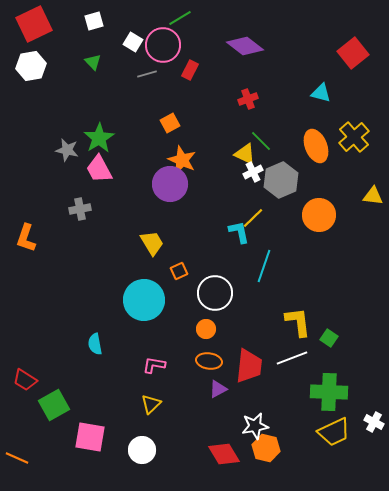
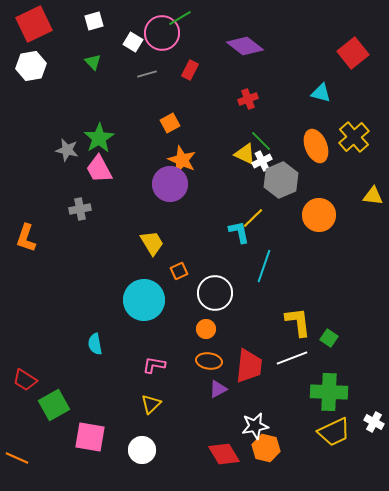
pink circle at (163, 45): moved 1 px left, 12 px up
white cross at (253, 172): moved 9 px right, 11 px up
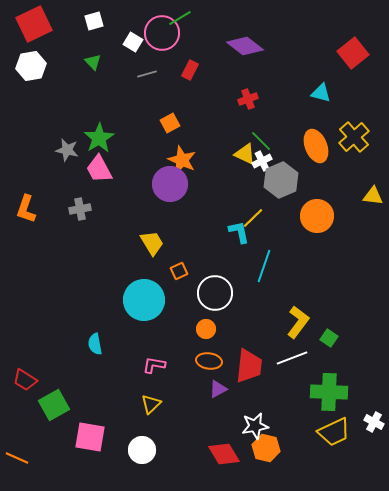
orange circle at (319, 215): moved 2 px left, 1 px down
orange L-shape at (26, 238): moved 29 px up
yellow L-shape at (298, 322): rotated 44 degrees clockwise
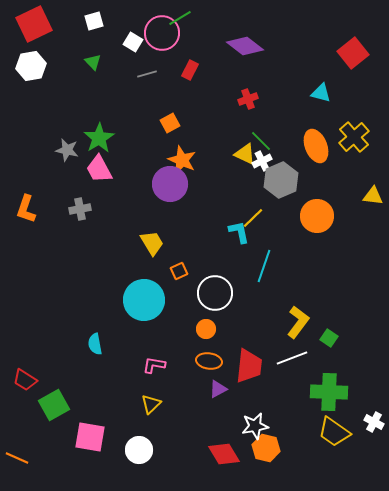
yellow trapezoid at (334, 432): rotated 60 degrees clockwise
white circle at (142, 450): moved 3 px left
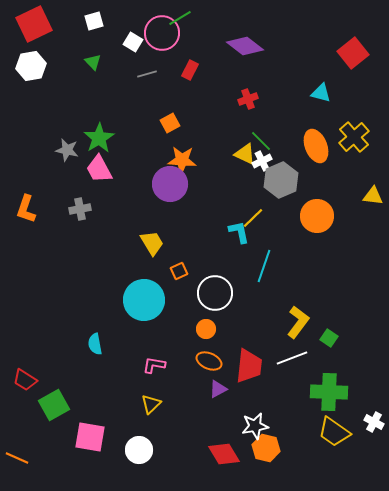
orange star at (182, 160): rotated 20 degrees counterclockwise
orange ellipse at (209, 361): rotated 15 degrees clockwise
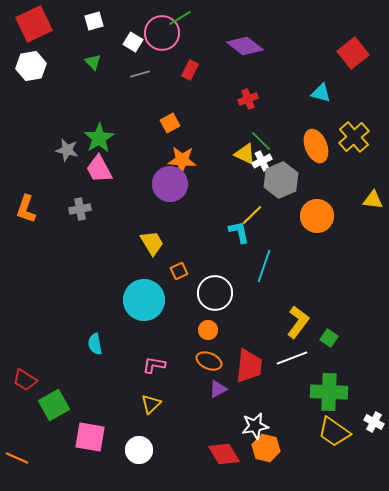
gray line at (147, 74): moved 7 px left
yellow triangle at (373, 196): moved 4 px down
yellow line at (253, 218): moved 1 px left, 3 px up
orange circle at (206, 329): moved 2 px right, 1 px down
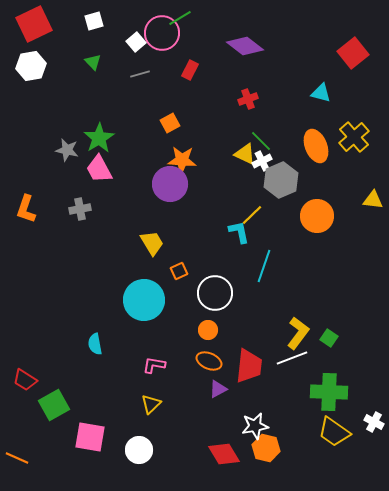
white square at (133, 42): moved 3 px right; rotated 18 degrees clockwise
yellow L-shape at (298, 322): moved 11 px down
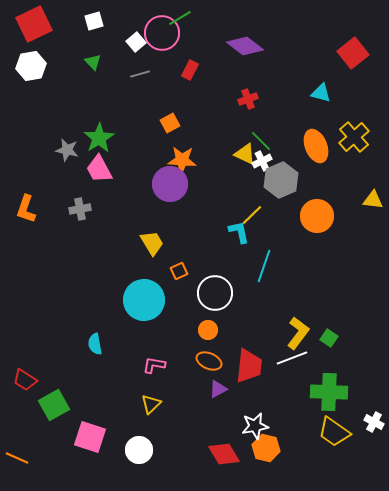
pink square at (90, 437): rotated 8 degrees clockwise
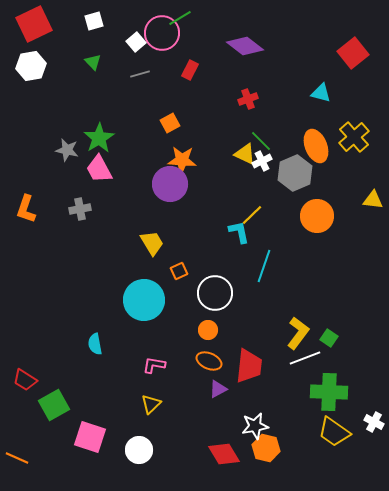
gray hexagon at (281, 180): moved 14 px right, 7 px up
white line at (292, 358): moved 13 px right
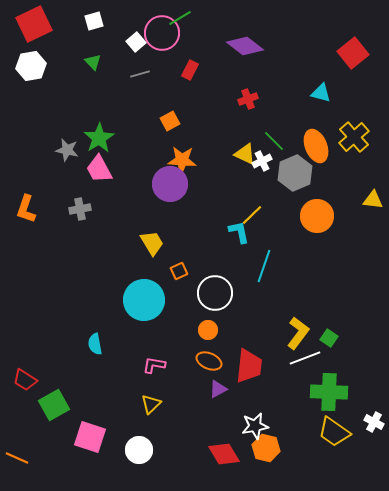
orange square at (170, 123): moved 2 px up
green line at (261, 141): moved 13 px right
